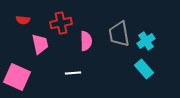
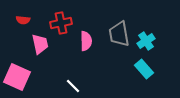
white line: moved 13 px down; rotated 49 degrees clockwise
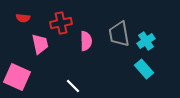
red semicircle: moved 2 px up
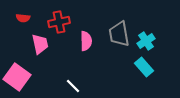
red cross: moved 2 px left, 1 px up
cyan rectangle: moved 2 px up
pink square: rotated 12 degrees clockwise
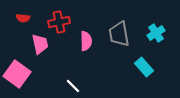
cyan cross: moved 10 px right, 8 px up
pink square: moved 3 px up
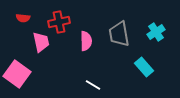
cyan cross: moved 1 px up
pink trapezoid: moved 1 px right, 2 px up
white line: moved 20 px right, 1 px up; rotated 14 degrees counterclockwise
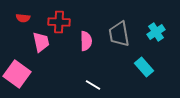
red cross: rotated 15 degrees clockwise
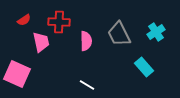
red semicircle: moved 1 px right, 2 px down; rotated 40 degrees counterclockwise
gray trapezoid: rotated 16 degrees counterclockwise
pink square: rotated 12 degrees counterclockwise
white line: moved 6 px left
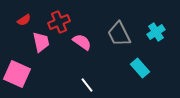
red cross: rotated 25 degrees counterclockwise
pink semicircle: moved 4 px left, 1 px down; rotated 54 degrees counterclockwise
cyan rectangle: moved 4 px left, 1 px down
white line: rotated 21 degrees clockwise
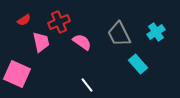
cyan rectangle: moved 2 px left, 4 px up
